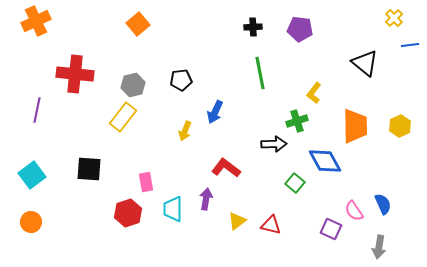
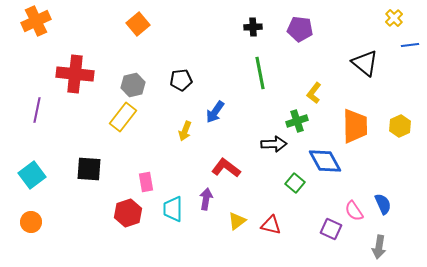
blue arrow: rotated 10 degrees clockwise
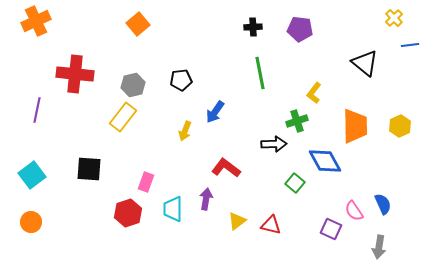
pink rectangle: rotated 30 degrees clockwise
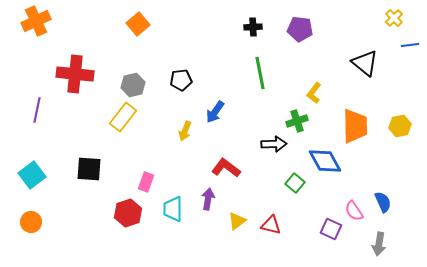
yellow hexagon: rotated 15 degrees clockwise
purple arrow: moved 2 px right
blue semicircle: moved 2 px up
gray arrow: moved 3 px up
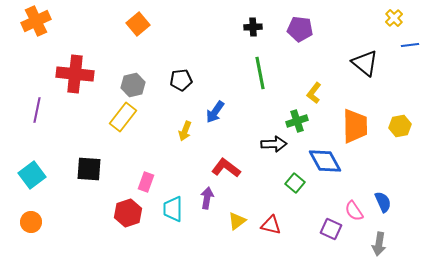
purple arrow: moved 1 px left, 1 px up
